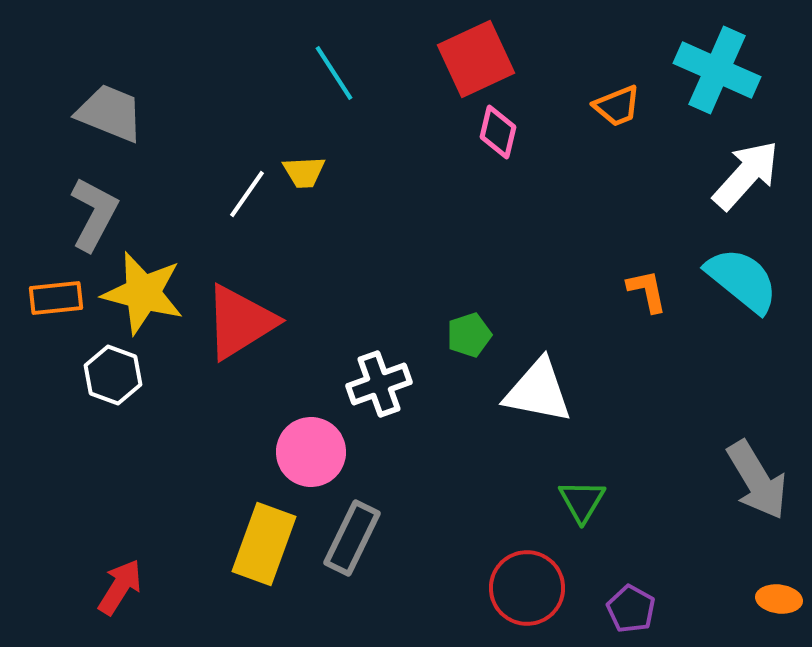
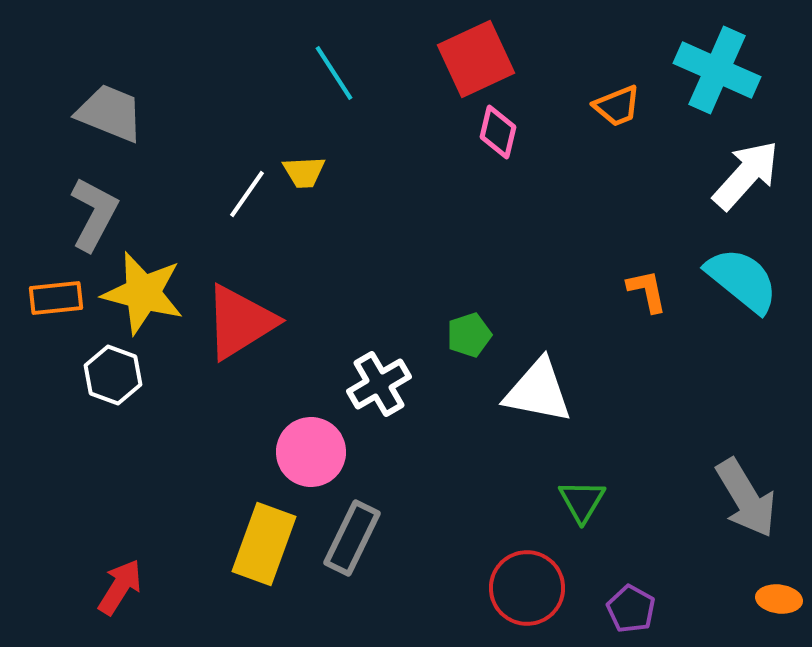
white cross: rotated 10 degrees counterclockwise
gray arrow: moved 11 px left, 18 px down
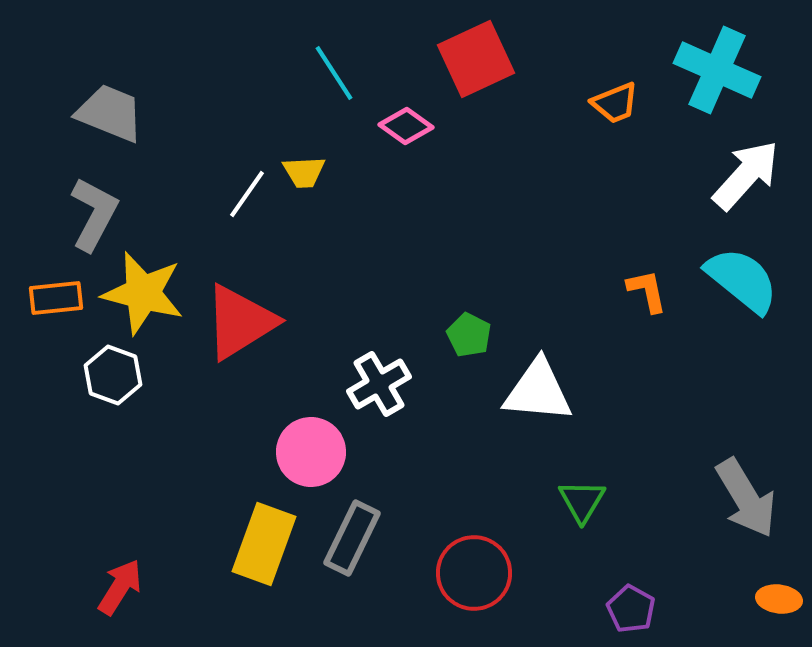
orange trapezoid: moved 2 px left, 3 px up
pink diamond: moved 92 px left, 6 px up; rotated 68 degrees counterclockwise
green pentagon: rotated 27 degrees counterclockwise
white triangle: rotated 6 degrees counterclockwise
red circle: moved 53 px left, 15 px up
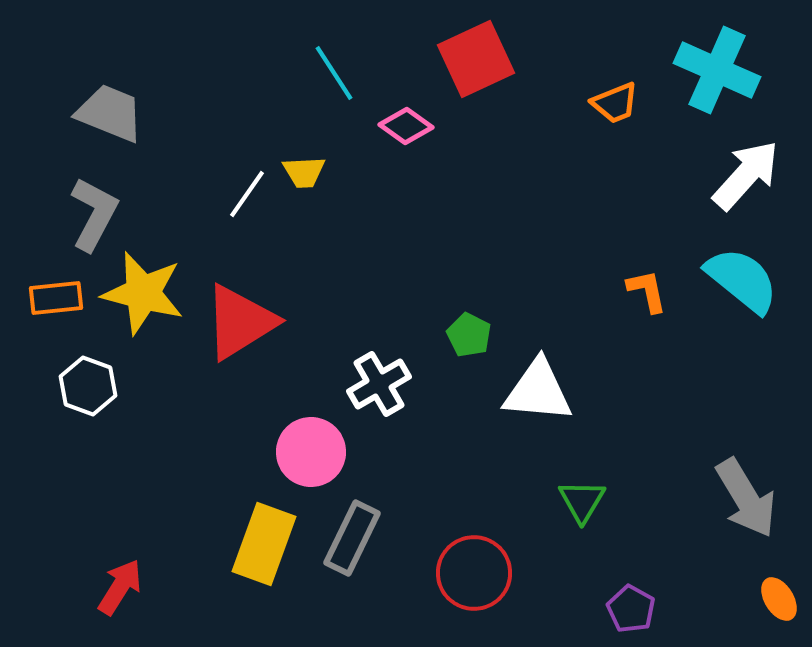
white hexagon: moved 25 px left, 11 px down
orange ellipse: rotated 51 degrees clockwise
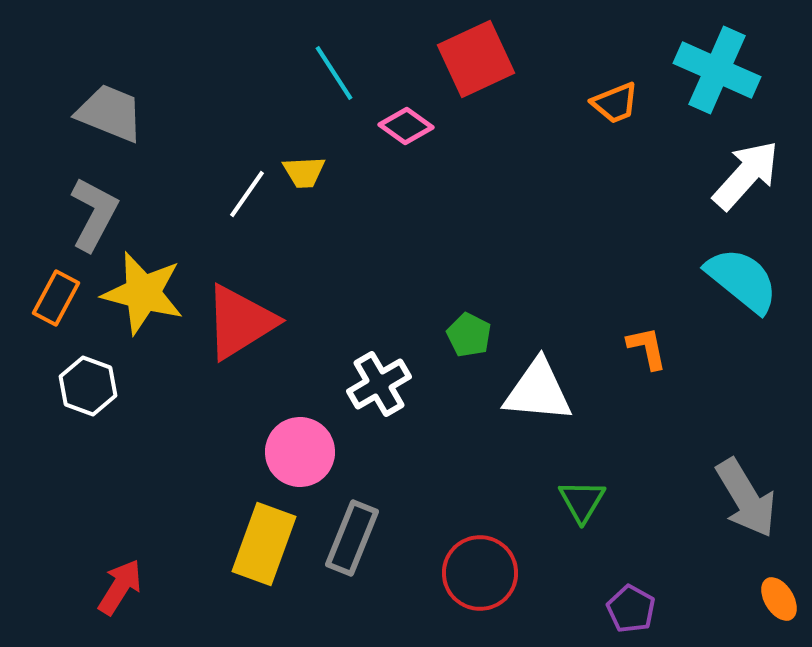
orange L-shape: moved 57 px down
orange rectangle: rotated 56 degrees counterclockwise
pink circle: moved 11 px left
gray rectangle: rotated 4 degrees counterclockwise
red circle: moved 6 px right
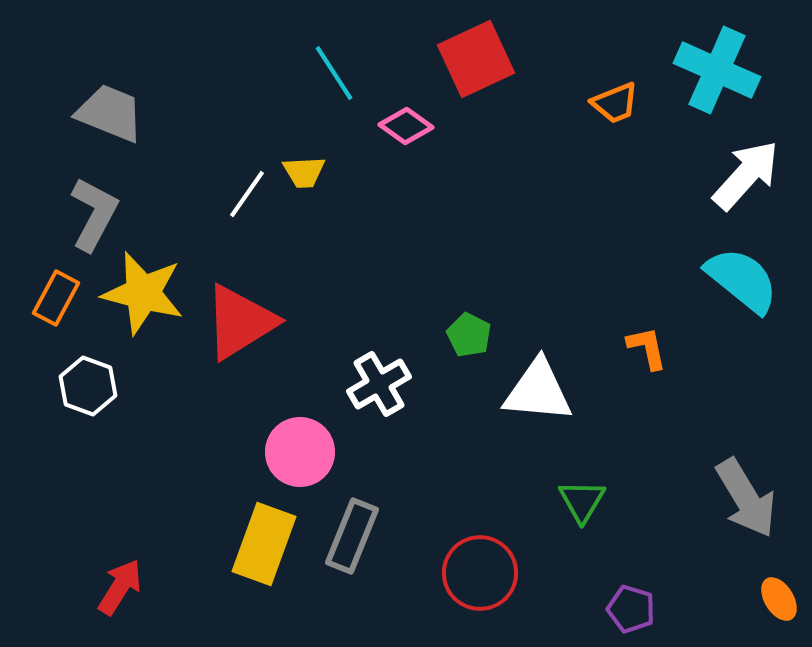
gray rectangle: moved 2 px up
purple pentagon: rotated 12 degrees counterclockwise
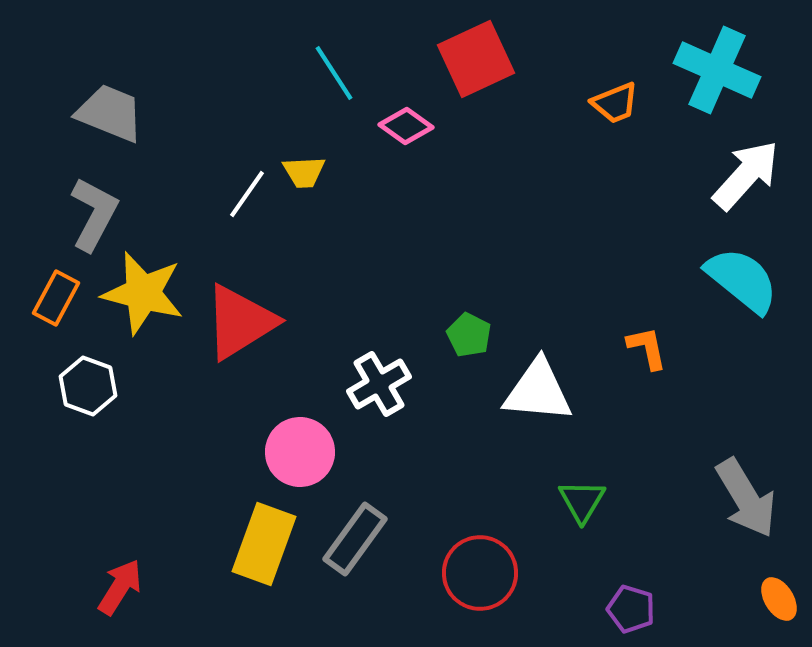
gray rectangle: moved 3 px right, 3 px down; rotated 14 degrees clockwise
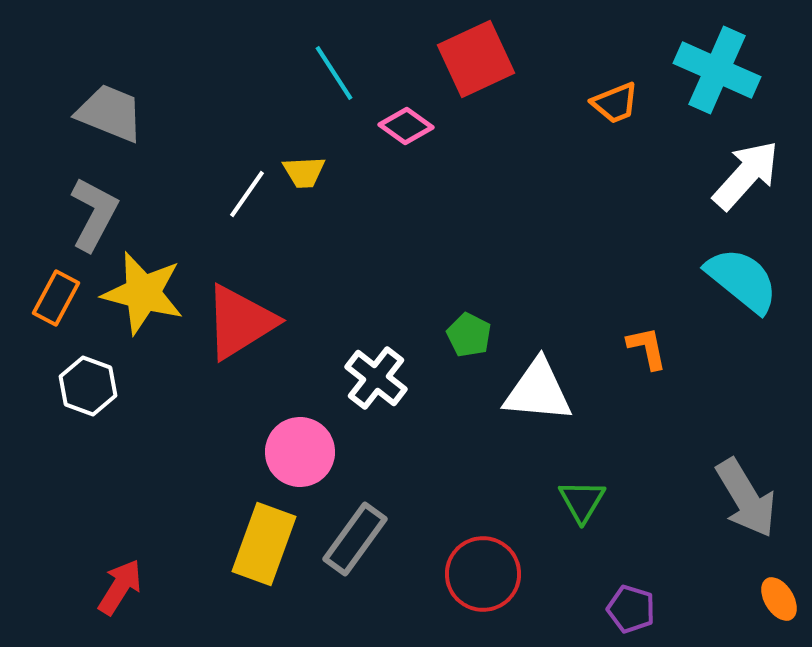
white cross: moved 3 px left, 6 px up; rotated 22 degrees counterclockwise
red circle: moved 3 px right, 1 px down
